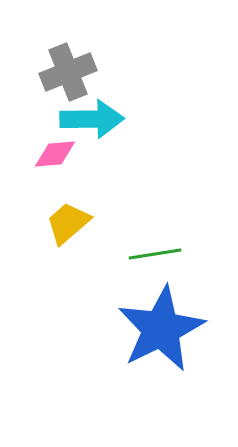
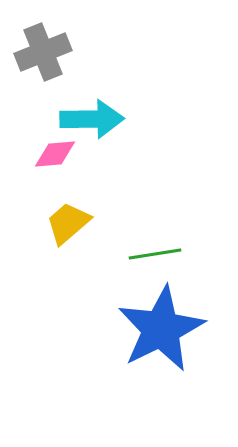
gray cross: moved 25 px left, 20 px up
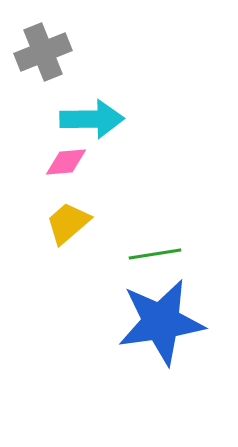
pink diamond: moved 11 px right, 8 px down
blue star: moved 7 px up; rotated 18 degrees clockwise
